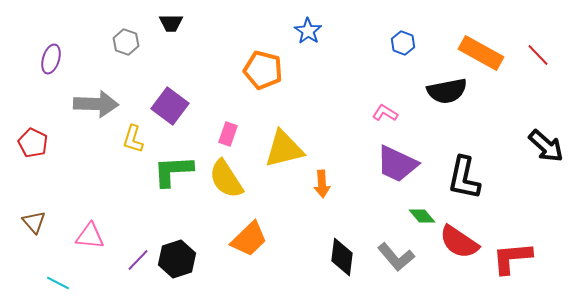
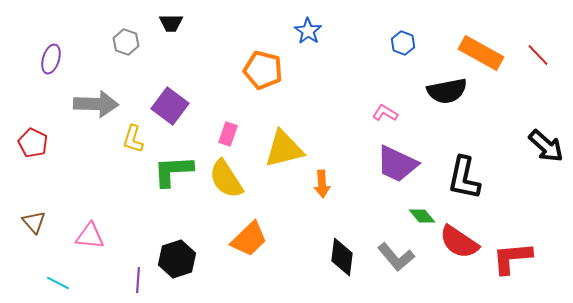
purple line: moved 20 px down; rotated 40 degrees counterclockwise
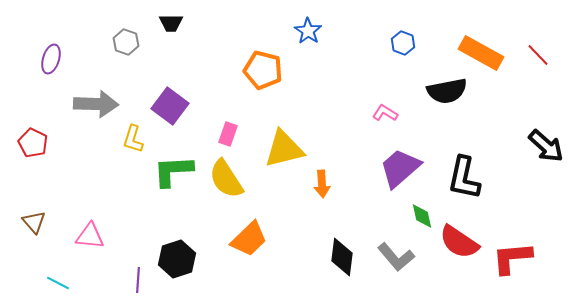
purple trapezoid: moved 3 px right, 4 px down; rotated 114 degrees clockwise
green diamond: rotated 28 degrees clockwise
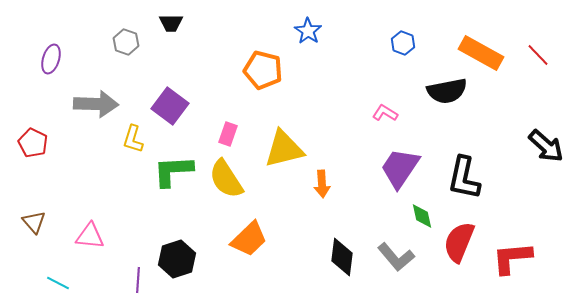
purple trapezoid: rotated 15 degrees counterclockwise
red semicircle: rotated 78 degrees clockwise
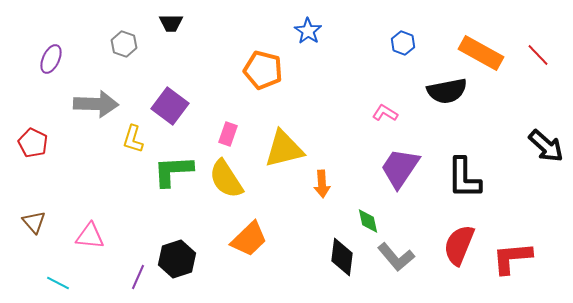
gray hexagon: moved 2 px left, 2 px down
purple ellipse: rotated 8 degrees clockwise
black L-shape: rotated 12 degrees counterclockwise
green diamond: moved 54 px left, 5 px down
red semicircle: moved 3 px down
purple line: moved 3 px up; rotated 20 degrees clockwise
